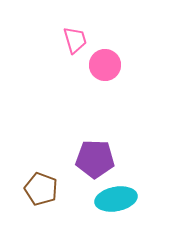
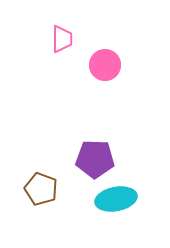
pink trapezoid: moved 13 px left, 1 px up; rotated 16 degrees clockwise
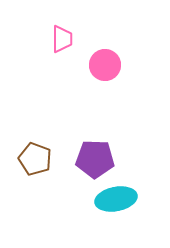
brown pentagon: moved 6 px left, 30 px up
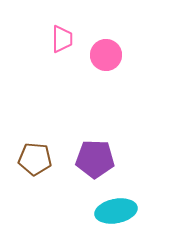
pink circle: moved 1 px right, 10 px up
brown pentagon: rotated 16 degrees counterclockwise
cyan ellipse: moved 12 px down
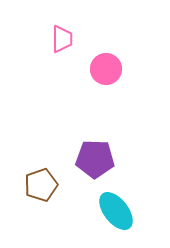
pink circle: moved 14 px down
brown pentagon: moved 6 px right, 26 px down; rotated 24 degrees counterclockwise
cyan ellipse: rotated 63 degrees clockwise
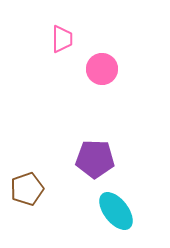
pink circle: moved 4 px left
brown pentagon: moved 14 px left, 4 px down
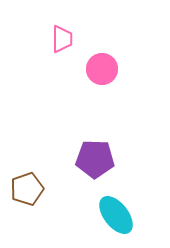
cyan ellipse: moved 4 px down
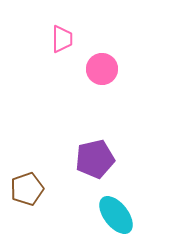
purple pentagon: rotated 15 degrees counterclockwise
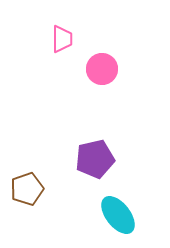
cyan ellipse: moved 2 px right
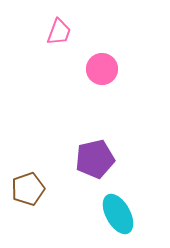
pink trapezoid: moved 3 px left, 7 px up; rotated 20 degrees clockwise
brown pentagon: moved 1 px right
cyan ellipse: moved 1 px up; rotated 9 degrees clockwise
